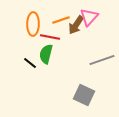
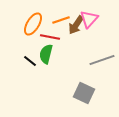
pink triangle: moved 2 px down
orange ellipse: rotated 30 degrees clockwise
black line: moved 2 px up
gray square: moved 2 px up
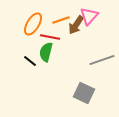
pink triangle: moved 3 px up
green semicircle: moved 2 px up
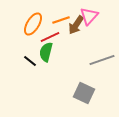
red line: rotated 36 degrees counterclockwise
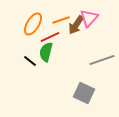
pink triangle: moved 2 px down
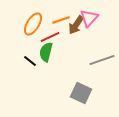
gray square: moved 3 px left
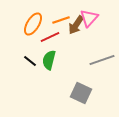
green semicircle: moved 3 px right, 8 px down
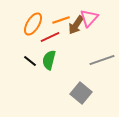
gray square: rotated 15 degrees clockwise
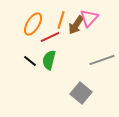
orange line: rotated 54 degrees counterclockwise
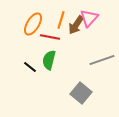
red line: rotated 36 degrees clockwise
black line: moved 6 px down
